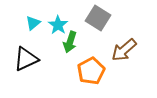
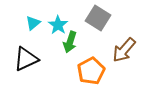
brown arrow: rotated 8 degrees counterclockwise
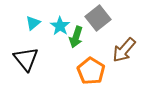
gray square: rotated 20 degrees clockwise
cyan star: moved 2 px right, 1 px down
green arrow: moved 6 px right, 5 px up
black triangle: rotated 44 degrees counterclockwise
orange pentagon: rotated 12 degrees counterclockwise
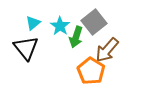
gray square: moved 4 px left, 4 px down
brown arrow: moved 17 px left
black triangle: moved 11 px up
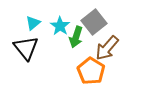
brown arrow: moved 2 px up
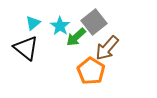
green arrow: rotated 30 degrees clockwise
black triangle: rotated 12 degrees counterclockwise
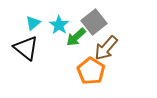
cyan star: moved 1 px left, 1 px up
brown arrow: moved 1 px left
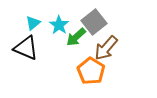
black triangle: rotated 16 degrees counterclockwise
